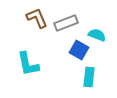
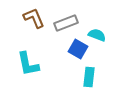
brown L-shape: moved 3 px left
blue square: moved 1 px left, 1 px up
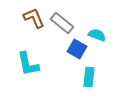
gray rectangle: moved 4 px left; rotated 60 degrees clockwise
blue square: moved 1 px left
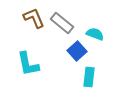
cyan semicircle: moved 2 px left, 1 px up
blue square: moved 2 px down; rotated 18 degrees clockwise
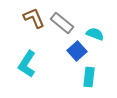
cyan L-shape: moved 1 px left; rotated 44 degrees clockwise
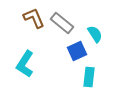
cyan semicircle: rotated 36 degrees clockwise
blue square: rotated 18 degrees clockwise
cyan L-shape: moved 2 px left
